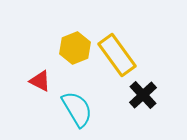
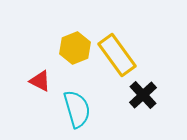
cyan semicircle: rotated 15 degrees clockwise
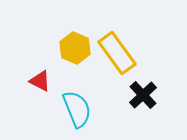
yellow hexagon: rotated 16 degrees counterclockwise
yellow rectangle: moved 2 px up
cyan semicircle: rotated 6 degrees counterclockwise
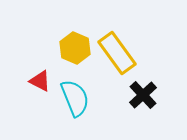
cyan semicircle: moved 2 px left, 11 px up
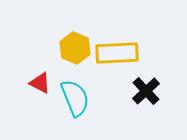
yellow rectangle: rotated 57 degrees counterclockwise
red triangle: moved 2 px down
black cross: moved 3 px right, 4 px up
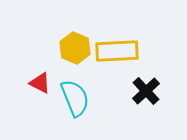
yellow rectangle: moved 2 px up
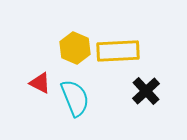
yellow rectangle: moved 1 px right
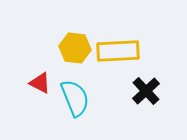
yellow hexagon: rotated 16 degrees counterclockwise
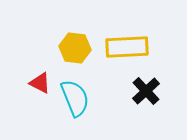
yellow rectangle: moved 9 px right, 4 px up
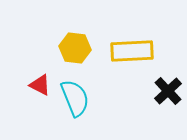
yellow rectangle: moved 5 px right, 4 px down
red triangle: moved 2 px down
black cross: moved 22 px right
